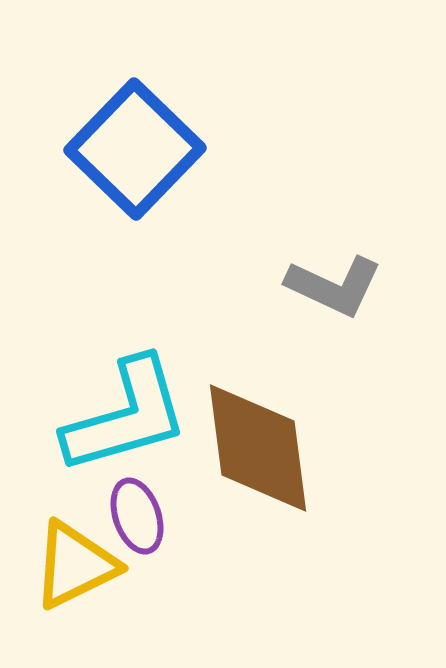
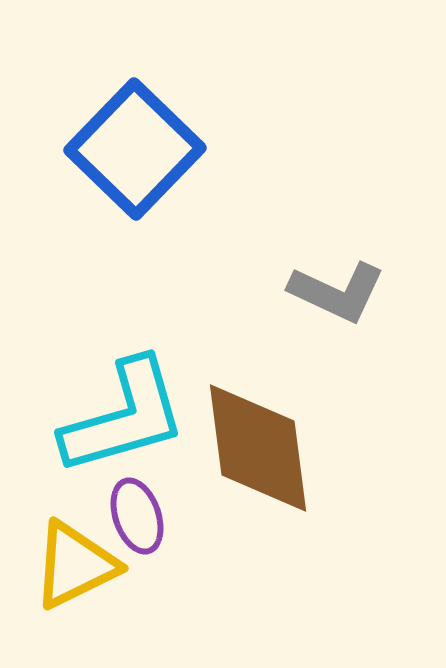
gray L-shape: moved 3 px right, 6 px down
cyan L-shape: moved 2 px left, 1 px down
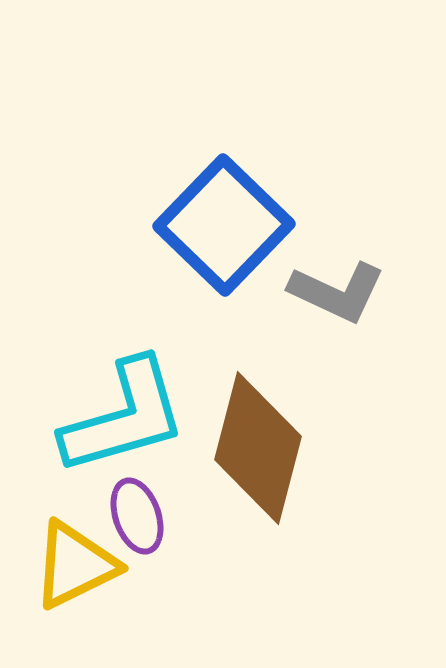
blue square: moved 89 px right, 76 px down
brown diamond: rotated 22 degrees clockwise
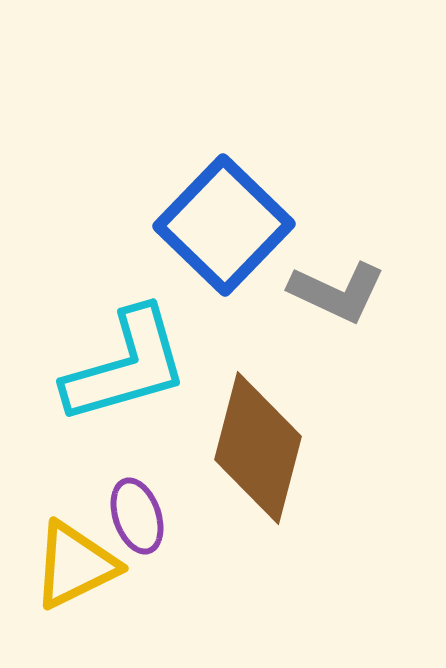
cyan L-shape: moved 2 px right, 51 px up
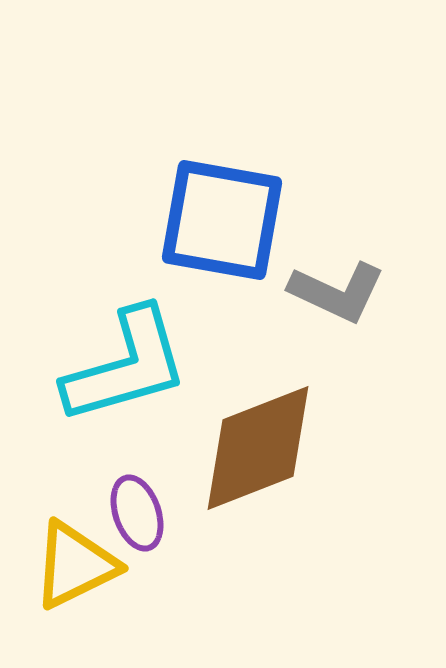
blue square: moved 2 px left, 5 px up; rotated 34 degrees counterclockwise
brown diamond: rotated 54 degrees clockwise
purple ellipse: moved 3 px up
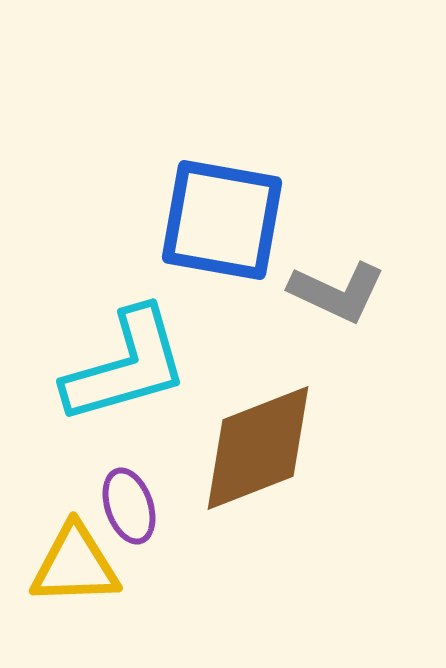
purple ellipse: moved 8 px left, 7 px up
yellow triangle: rotated 24 degrees clockwise
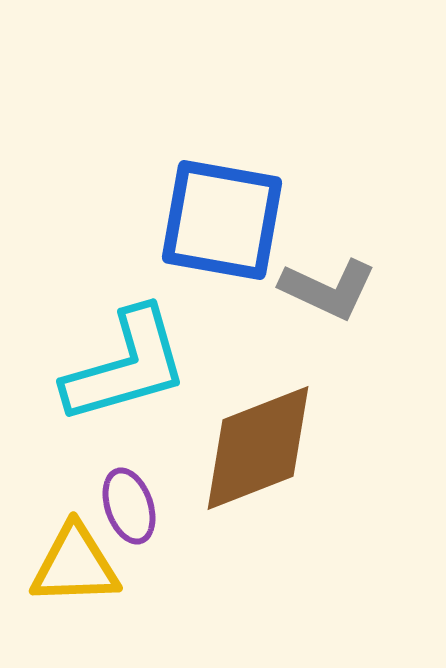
gray L-shape: moved 9 px left, 3 px up
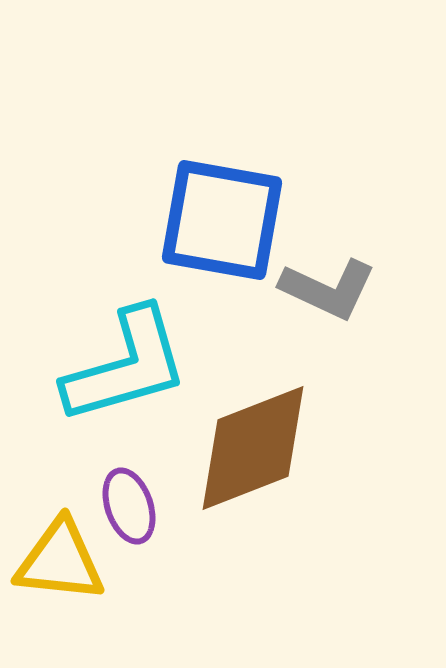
brown diamond: moved 5 px left
yellow triangle: moved 15 px left, 4 px up; rotated 8 degrees clockwise
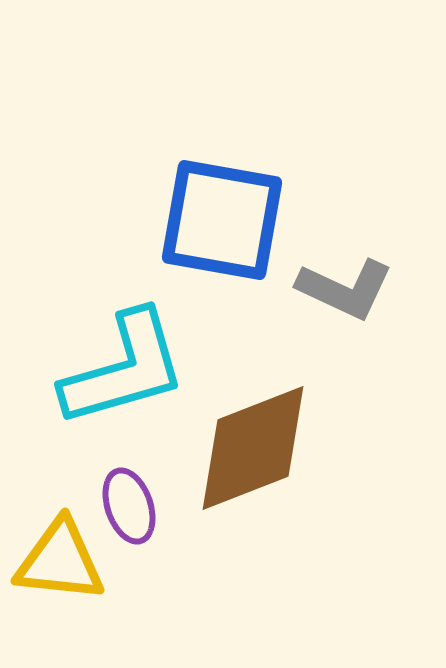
gray L-shape: moved 17 px right
cyan L-shape: moved 2 px left, 3 px down
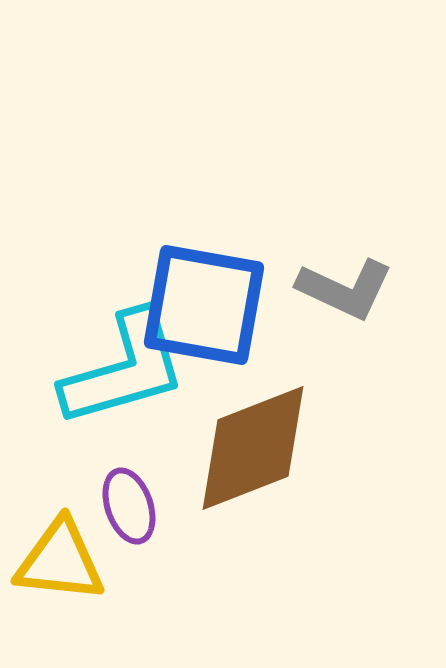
blue square: moved 18 px left, 85 px down
